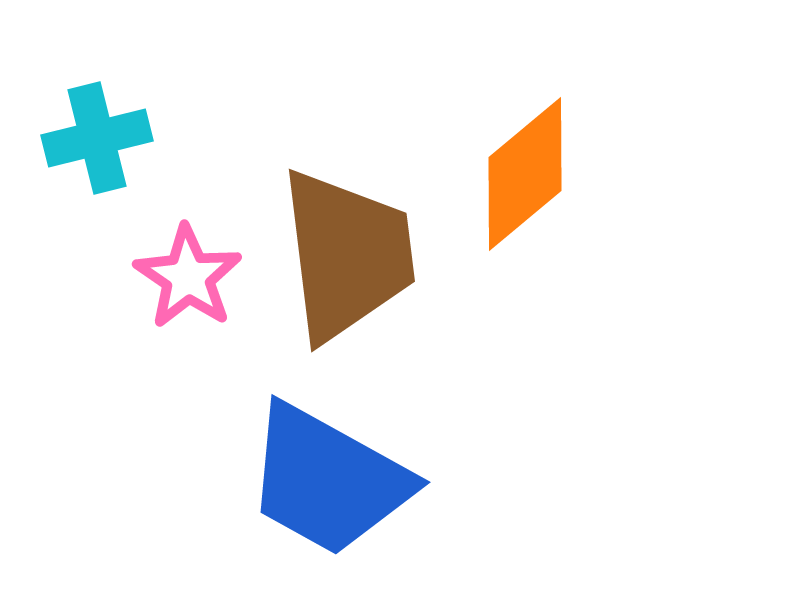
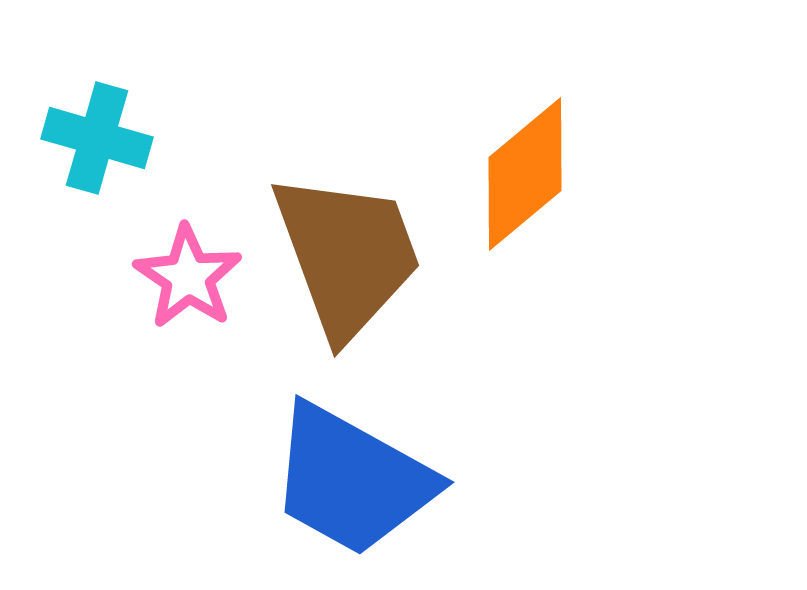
cyan cross: rotated 30 degrees clockwise
brown trapezoid: rotated 13 degrees counterclockwise
blue trapezoid: moved 24 px right
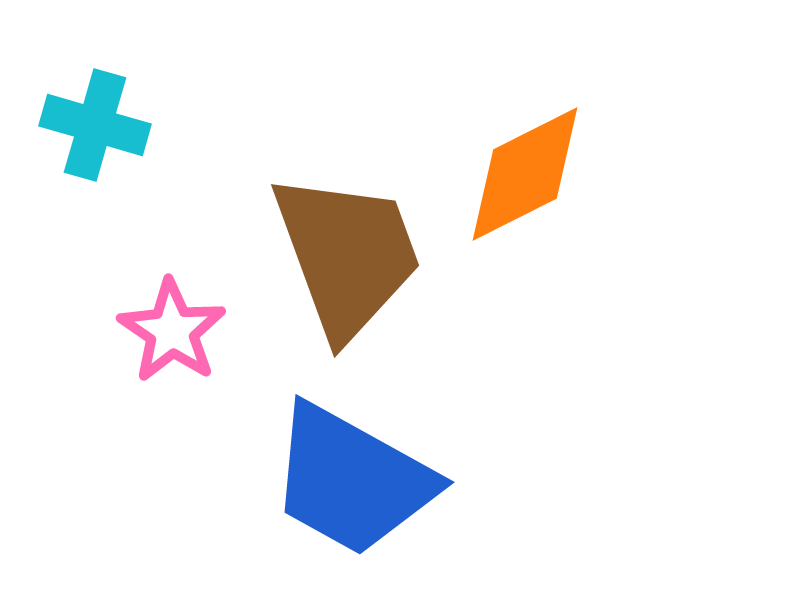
cyan cross: moved 2 px left, 13 px up
orange diamond: rotated 13 degrees clockwise
pink star: moved 16 px left, 54 px down
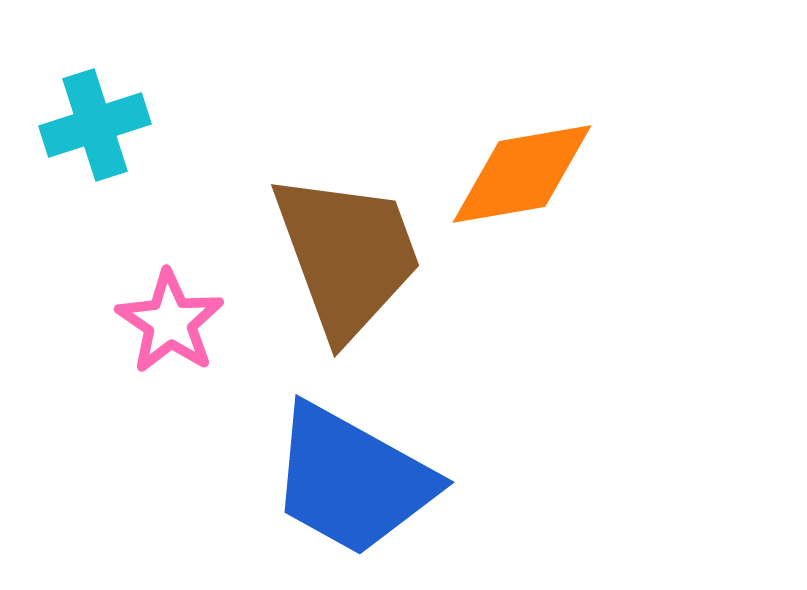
cyan cross: rotated 34 degrees counterclockwise
orange diamond: moved 3 px left; rotated 17 degrees clockwise
pink star: moved 2 px left, 9 px up
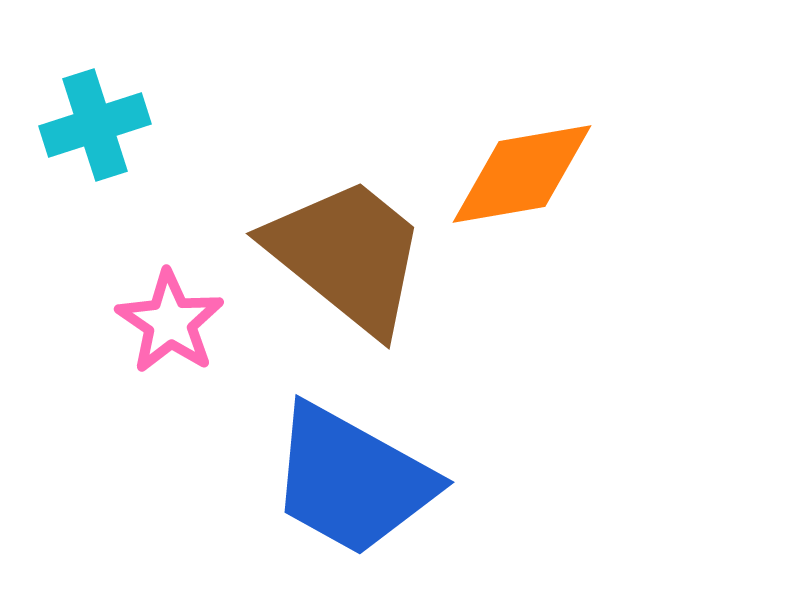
brown trapezoid: rotated 31 degrees counterclockwise
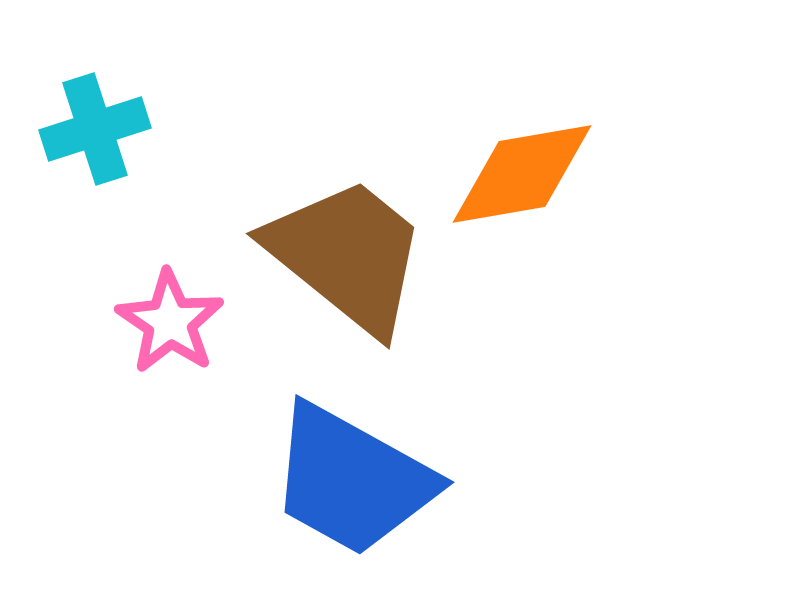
cyan cross: moved 4 px down
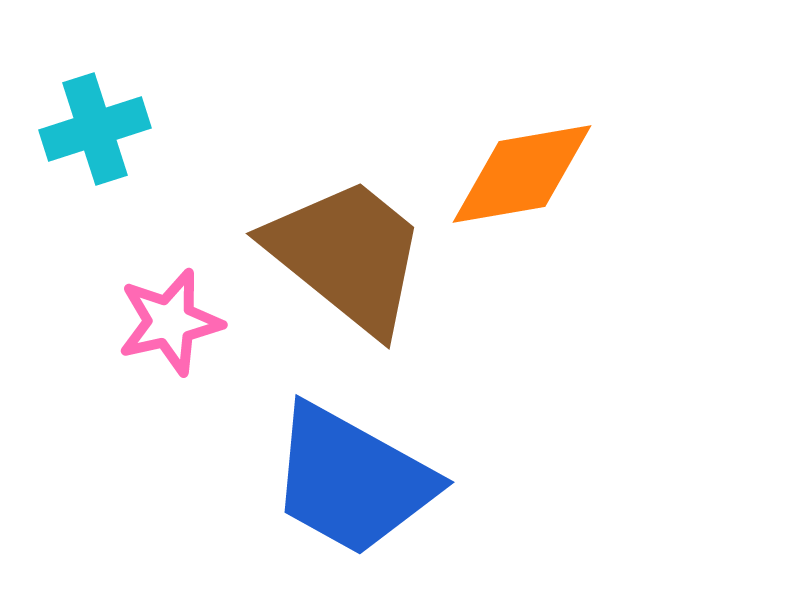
pink star: rotated 25 degrees clockwise
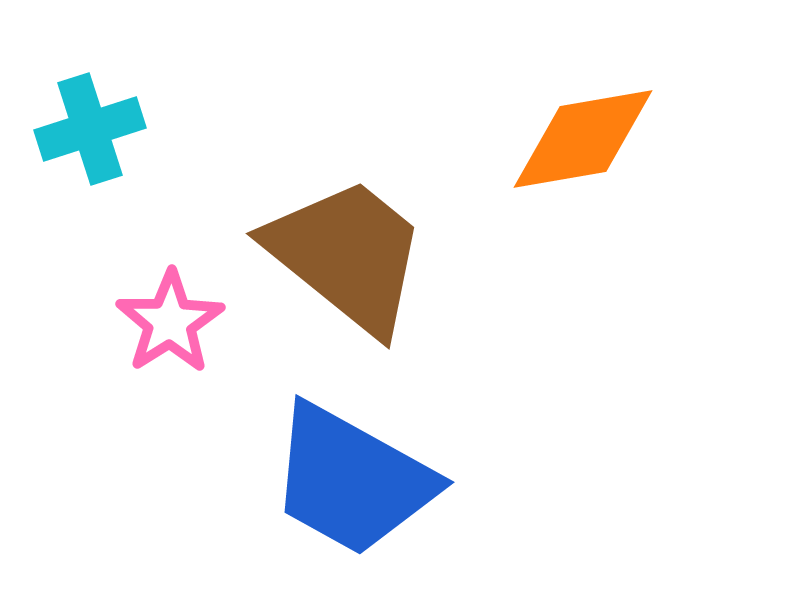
cyan cross: moved 5 px left
orange diamond: moved 61 px right, 35 px up
pink star: rotated 19 degrees counterclockwise
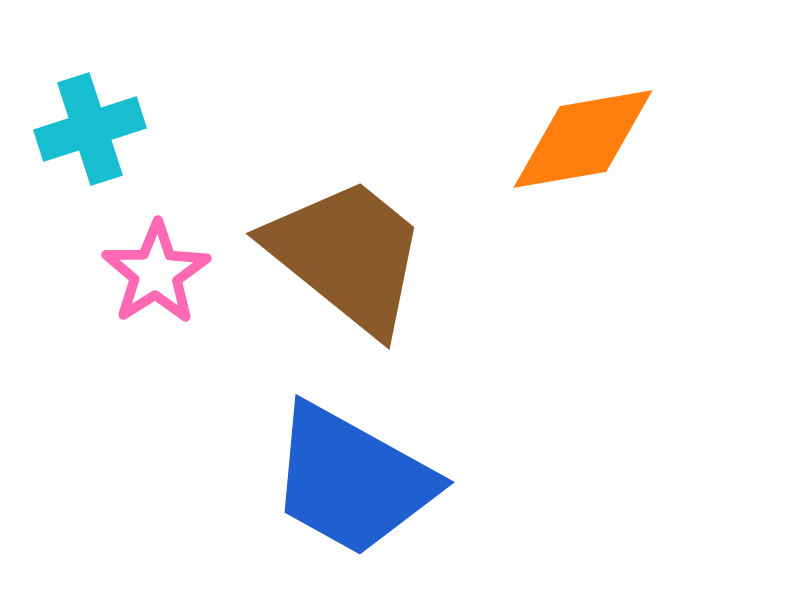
pink star: moved 14 px left, 49 px up
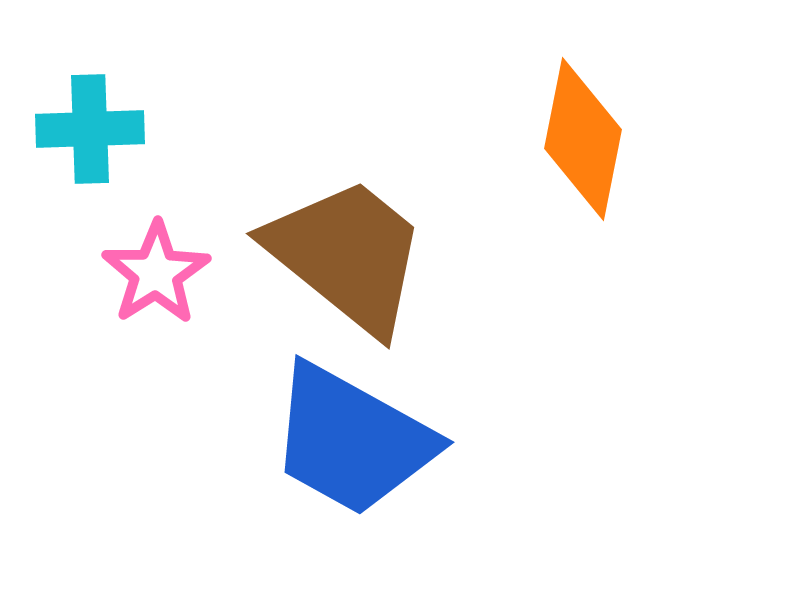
cyan cross: rotated 16 degrees clockwise
orange diamond: rotated 69 degrees counterclockwise
blue trapezoid: moved 40 px up
